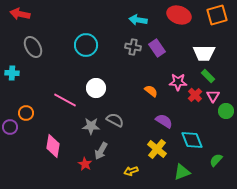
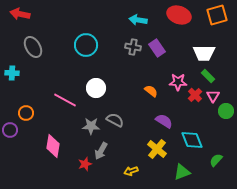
purple circle: moved 3 px down
red star: rotated 24 degrees clockwise
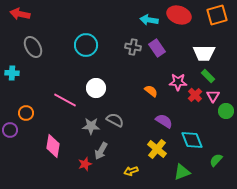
cyan arrow: moved 11 px right
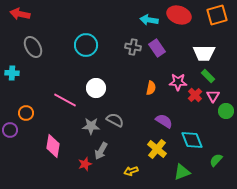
orange semicircle: moved 3 px up; rotated 64 degrees clockwise
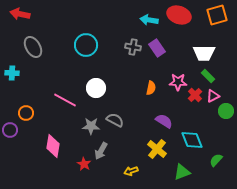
pink triangle: rotated 32 degrees clockwise
red star: moved 1 px left; rotated 24 degrees counterclockwise
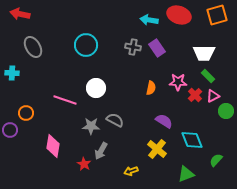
pink line: rotated 10 degrees counterclockwise
green triangle: moved 4 px right, 2 px down
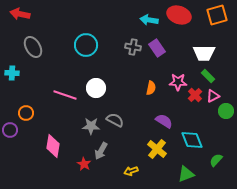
pink line: moved 5 px up
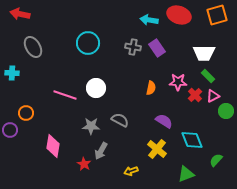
cyan circle: moved 2 px right, 2 px up
gray semicircle: moved 5 px right
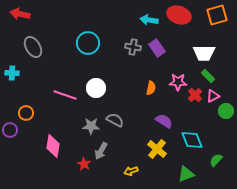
gray semicircle: moved 5 px left
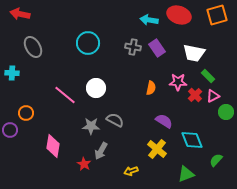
white trapezoid: moved 10 px left; rotated 10 degrees clockwise
pink line: rotated 20 degrees clockwise
green circle: moved 1 px down
